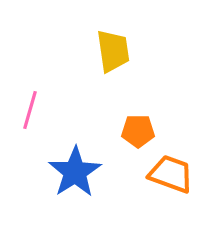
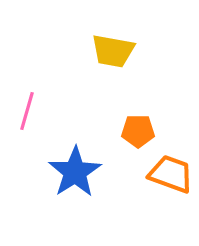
yellow trapezoid: rotated 108 degrees clockwise
pink line: moved 3 px left, 1 px down
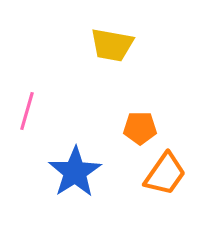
yellow trapezoid: moved 1 px left, 6 px up
orange pentagon: moved 2 px right, 3 px up
orange trapezoid: moved 6 px left; rotated 105 degrees clockwise
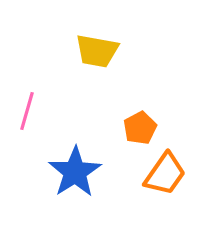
yellow trapezoid: moved 15 px left, 6 px down
orange pentagon: rotated 28 degrees counterclockwise
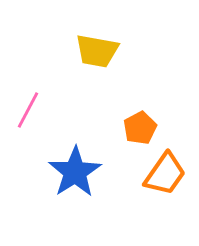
pink line: moved 1 px right, 1 px up; rotated 12 degrees clockwise
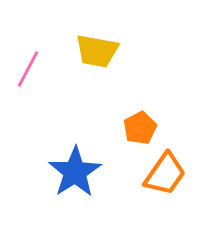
pink line: moved 41 px up
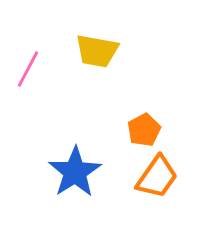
orange pentagon: moved 4 px right, 2 px down
orange trapezoid: moved 8 px left, 3 px down
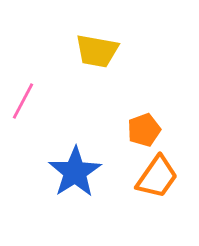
pink line: moved 5 px left, 32 px down
orange pentagon: rotated 8 degrees clockwise
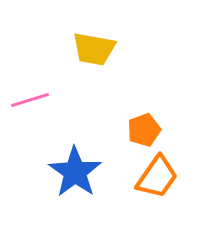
yellow trapezoid: moved 3 px left, 2 px up
pink line: moved 7 px right, 1 px up; rotated 45 degrees clockwise
blue star: rotated 4 degrees counterclockwise
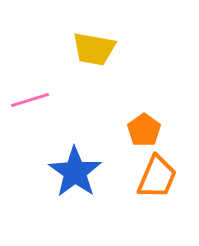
orange pentagon: rotated 16 degrees counterclockwise
orange trapezoid: rotated 12 degrees counterclockwise
